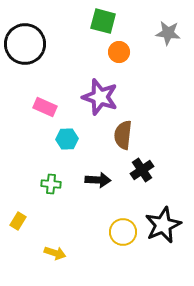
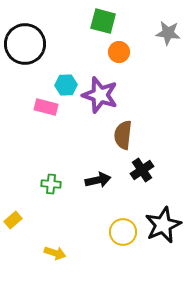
purple star: moved 2 px up
pink rectangle: moved 1 px right; rotated 10 degrees counterclockwise
cyan hexagon: moved 1 px left, 54 px up
black arrow: rotated 15 degrees counterclockwise
yellow rectangle: moved 5 px left, 1 px up; rotated 18 degrees clockwise
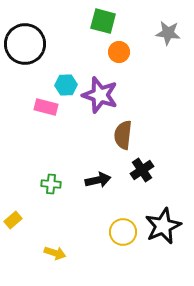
black star: moved 1 px down
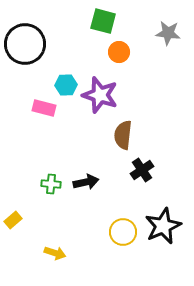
pink rectangle: moved 2 px left, 1 px down
black arrow: moved 12 px left, 2 px down
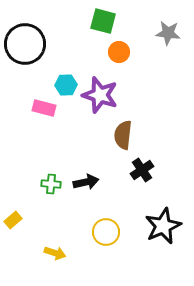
yellow circle: moved 17 px left
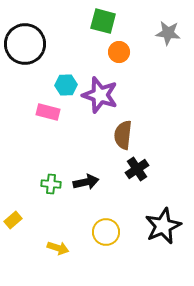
pink rectangle: moved 4 px right, 4 px down
black cross: moved 5 px left, 1 px up
yellow arrow: moved 3 px right, 5 px up
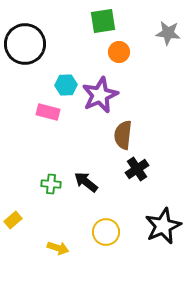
green square: rotated 24 degrees counterclockwise
purple star: rotated 30 degrees clockwise
black arrow: rotated 130 degrees counterclockwise
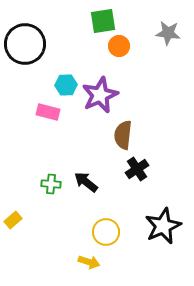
orange circle: moved 6 px up
yellow arrow: moved 31 px right, 14 px down
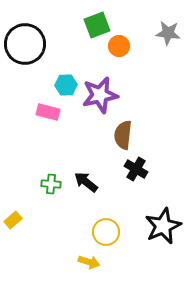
green square: moved 6 px left, 4 px down; rotated 12 degrees counterclockwise
purple star: rotated 12 degrees clockwise
black cross: moved 1 px left; rotated 25 degrees counterclockwise
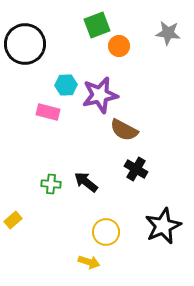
brown semicircle: moved 1 px right, 5 px up; rotated 68 degrees counterclockwise
